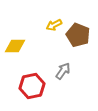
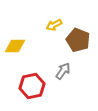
brown pentagon: moved 5 px down
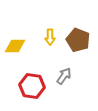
yellow arrow: moved 4 px left, 12 px down; rotated 63 degrees counterclockwise
gray arrow: moved 1 px right, 5 px down
red hexagon: rotated 20 degrees clockwise
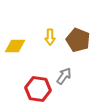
red hexagon: moved 6 px right, 3 px down
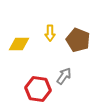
yellow arrow: moved 4 px up
yellow diamond: moved 4 px right, 2 px up
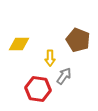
yellow arrow: moved 25 px down
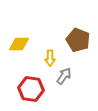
red hexagon: moved 7 px left
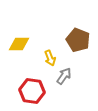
yellow arrow: rotated 21 degrees counterclockwise
red hexagon: moved 1 px right, 2 px down
